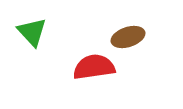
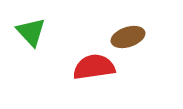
green triangle: moved 1 px left
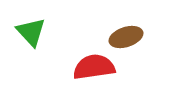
brown ellipse: moved 2 px left
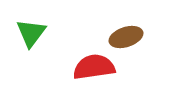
green triangle: moved 1 px down; rotated 20 degrees clockwise
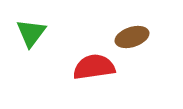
brown ellipse: moved 6 px right
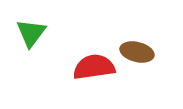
brown ellipse: moved 5 px right, 15 px down; rotated 32 degrees clockwise
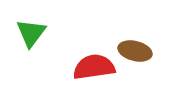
brown ellipse: moved 2 px left, 1 px up
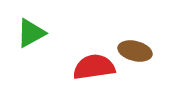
green triangle: rotated 24 degrees clockwise
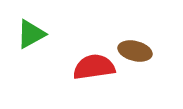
green triangle: moved 1 px down
